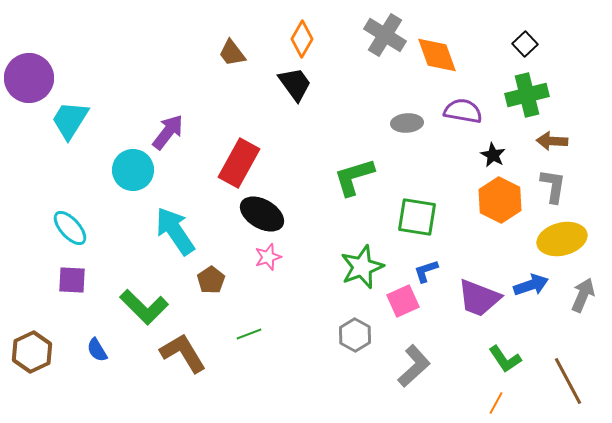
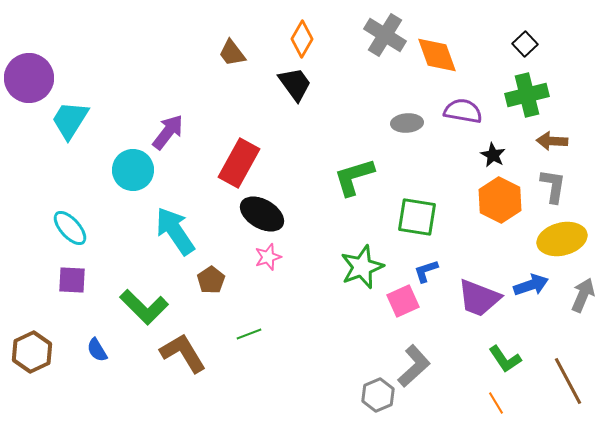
gray hexagon at (355, 335): moved 23 px right, 60 px down; rotated 8 degrees clockwise
orange line at (496, 403): rotated 60 degrees counterclockwise
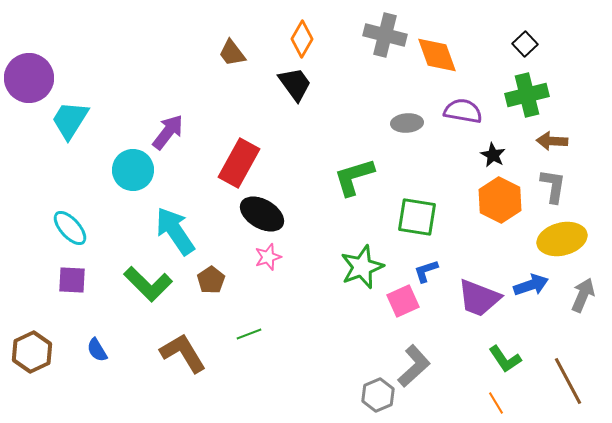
gray cross at (385, 35): rotated 18 degrees counterclockwise
green L-shape at (144, 307): moved 4 px right, 23 px up
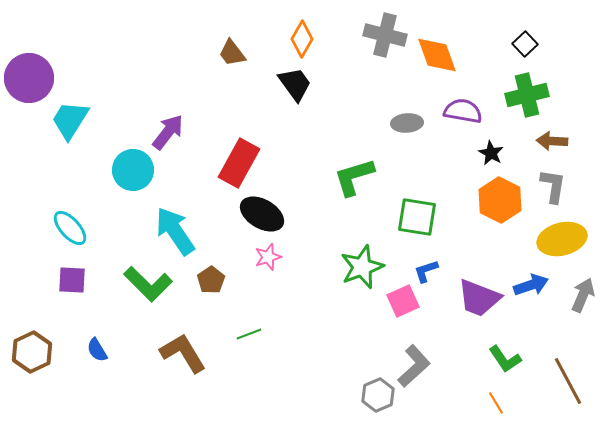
black star at (493, 155): moved 2 px left, 2 px up
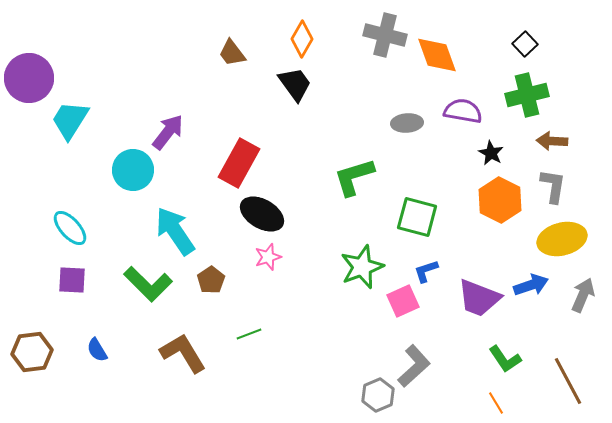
green square at (417, 217): rotated 6 degrees clockwise
brown hexagon at (32, 352): rotated 18 degrees clockwise
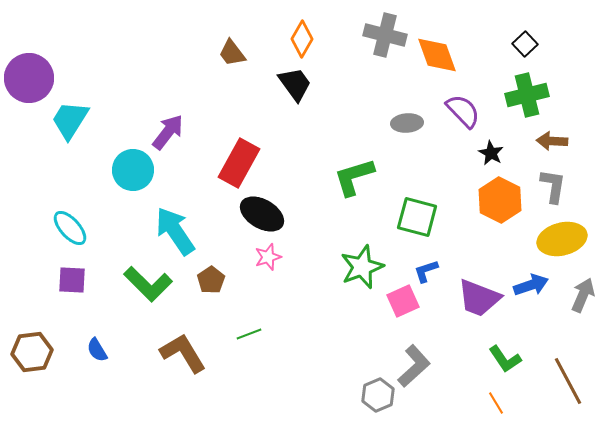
purple semicircle at (463, 111): rotated 36 degrees clockwise
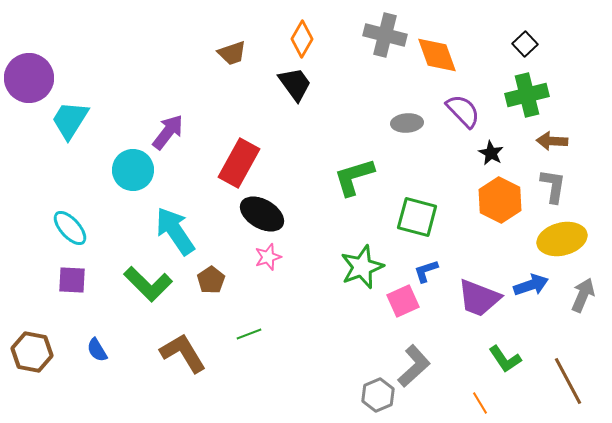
brown trapezoid at (232, 53): rotated 72 degrees counterclockwise
brown hexagon at (32, 352): rotated 18 degrees clockwise
orange line at (496, 403): moved 16 px left
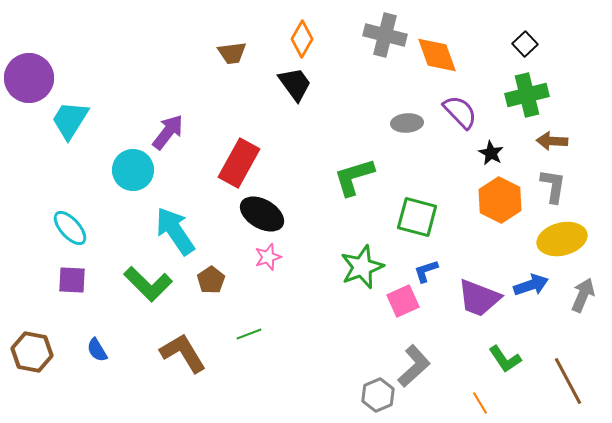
brown trapezoid at (232, 53): rotated 12 degrees clockwise
purple semicircle at (463, 111): moved 3 px left, 1 px down
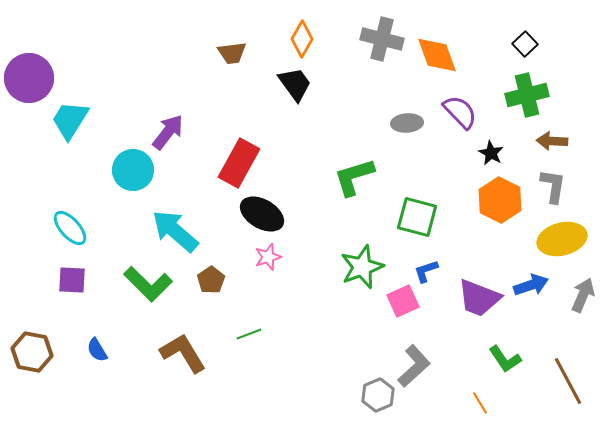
gray cross at (385, 35): moved 3 px left, 4 px down
cyan arrow at (175, 231): rotated 15 degrees counterclockwise
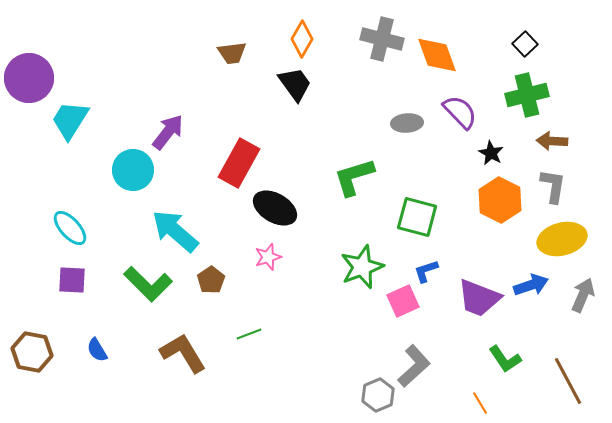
black ellipse at (262, 214): moved 13 px right, 6 px up
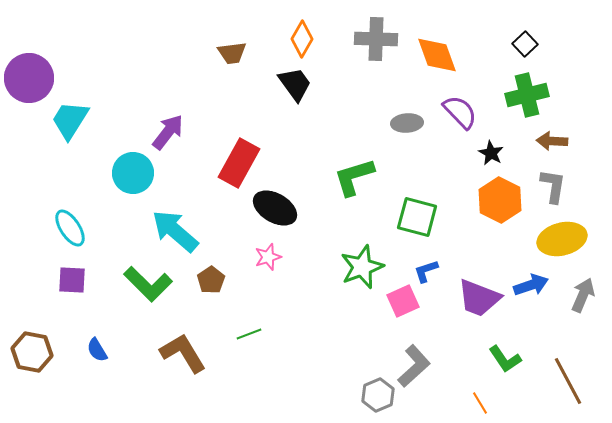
gray cross at (382, 39): moved 6 px left; rotated 12 degrees counterclockwise
cyan circle at (133, 170): moved 3 px down
cyan ellipse at (70, 228): rotated 9 degrees clockwise
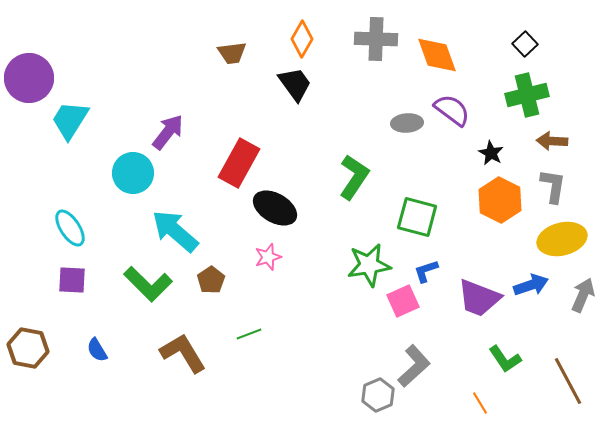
purple semicircle at (460, 112): moved 8 px left, 2 px up; rotated 9 degrees counterclockwise
green L-shape at (354, 177): rotated 141 degrees clockwise
green star at (362, 267): moved 7 px right, 2 px up; rotated 12 degrees clockwise
brown hexagon at (32, 352): moved 4 px left, 4 px up
